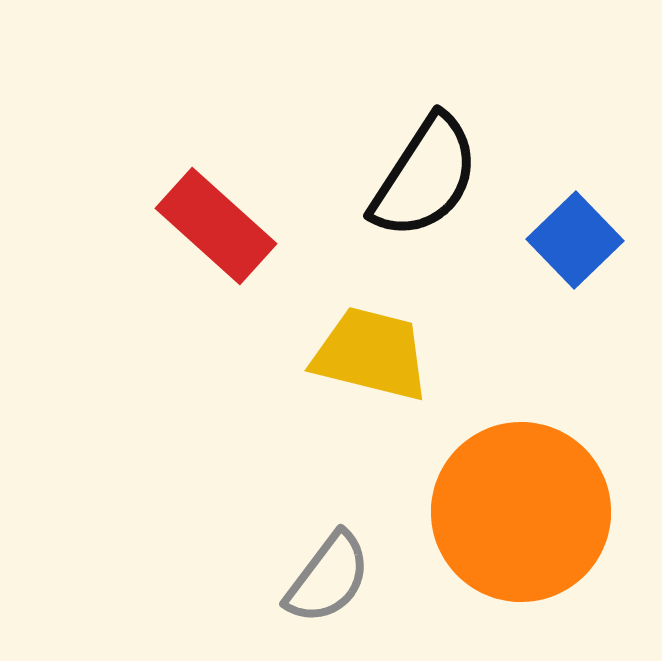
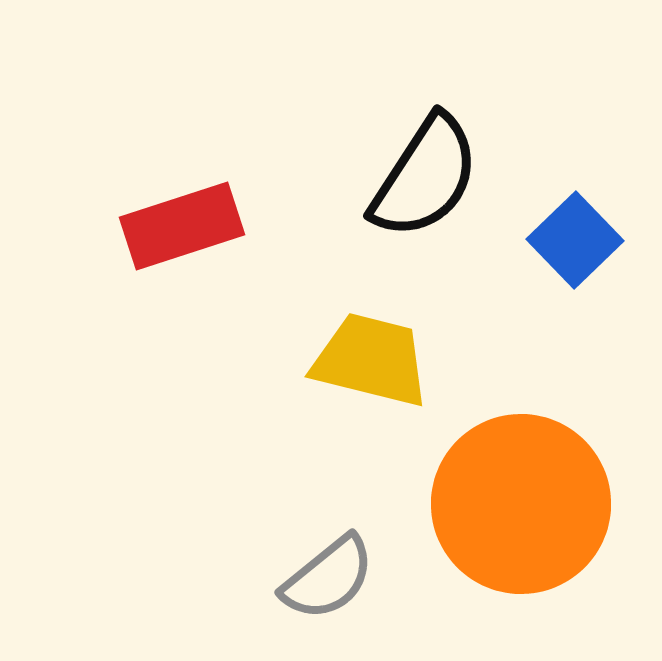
red rectangle: moved 34 px left; rotated 60 degrees counterclockwise
yellow trapezoid: moved 6 px down
orange circle: moved 8 px up
gray semicircle: rotated 14 degrees clockwise
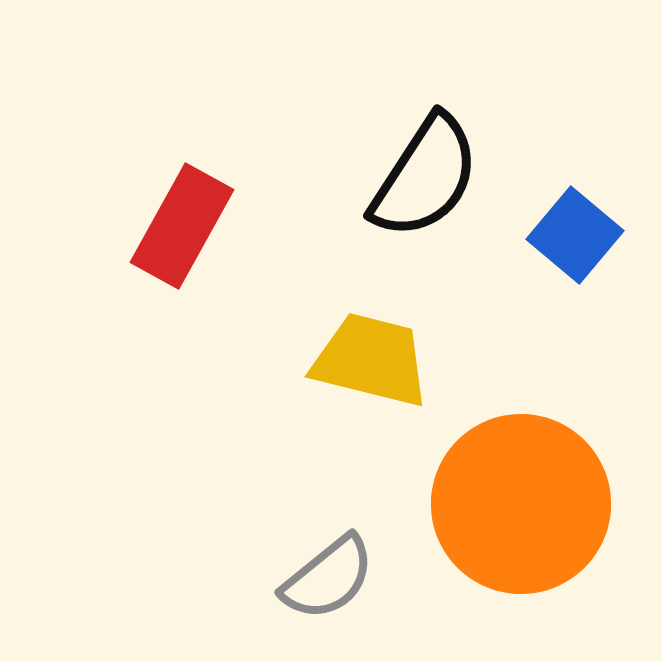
red rectangle: rotated 43 degrees counterclockwise
blue square: moved 5 px up; rotated 6 degrees counterclockwise
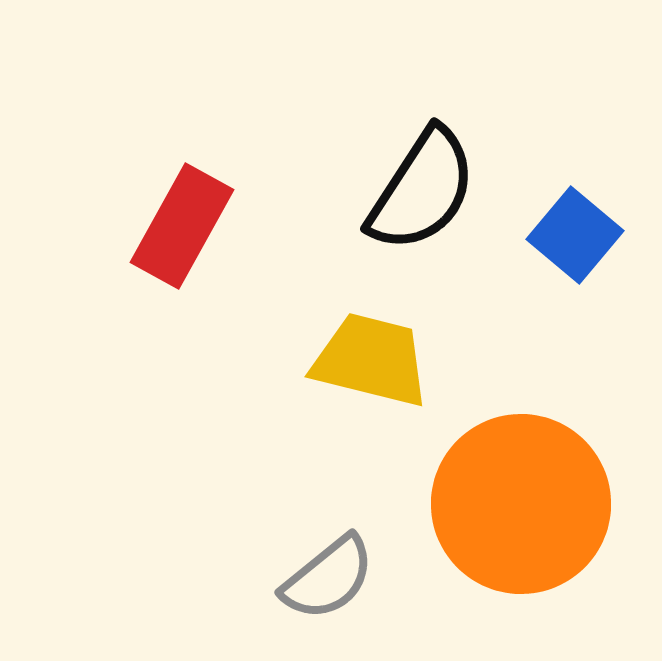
black semicircle: moved 3 px left, 13 px down
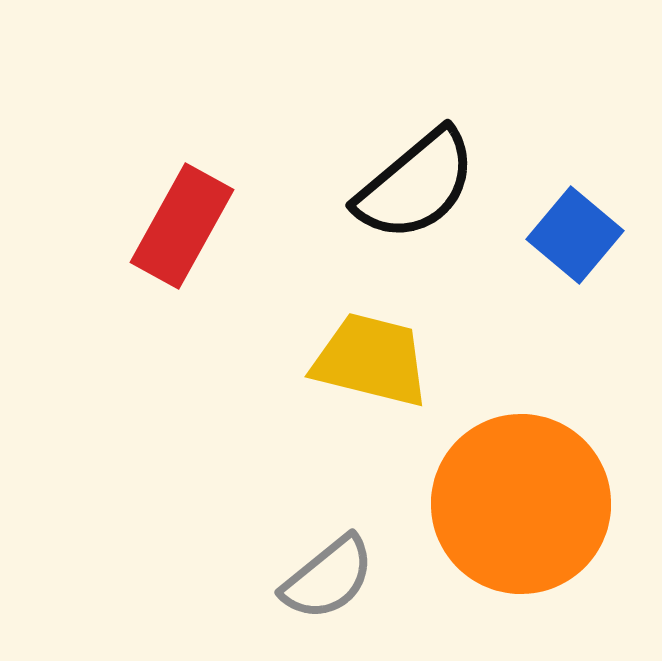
black semicircle: moved 6 px left, 5 px up; rotated 17 degrees clockwise
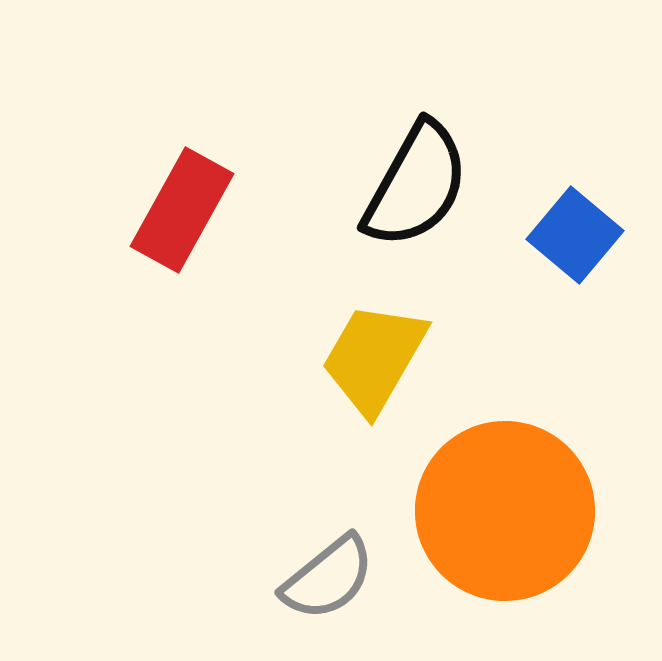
black semicircle: rotated 21 degrees counterclockwise
red rectangle: moved 16 px up
yellow trapezoid: moved 3 px right, 2 px up; rotated 74 degrees counterclockwise
orange circle: moved 16 px left, 7 px down
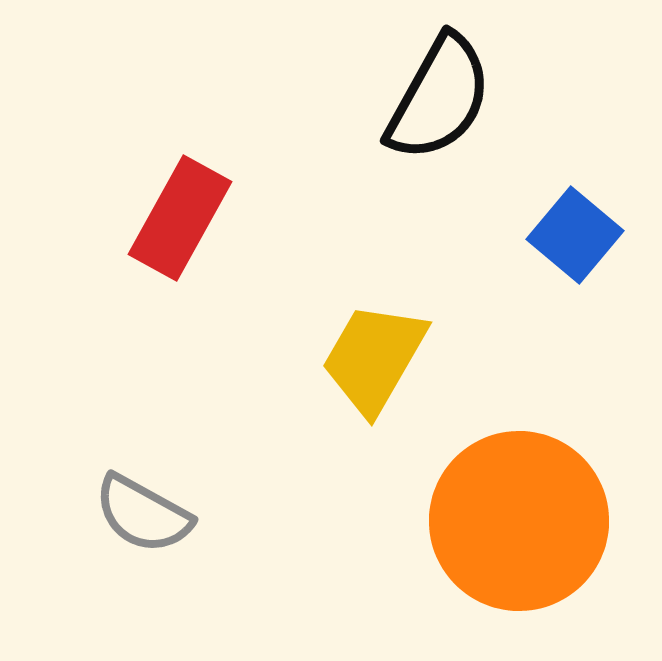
black semicircle: moved 23 px right, 87 px up
red rectangle: moved 2 px left, 8 px down
orange circle: moved 14 px right, 10 px down
gray semicircle: moved 185 px left, 64 px up; rotated 68 degrees clockwise
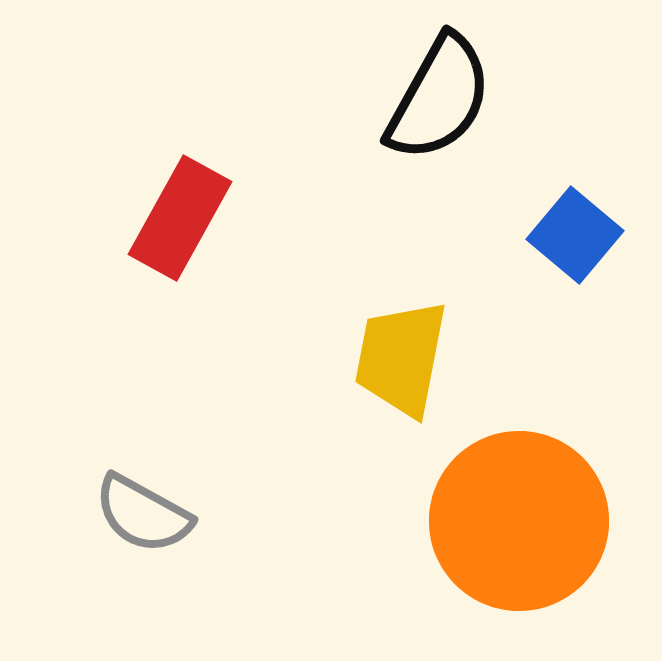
yellow trapezoid: moved 27 px right; rotated 19 degrees counterclockwise
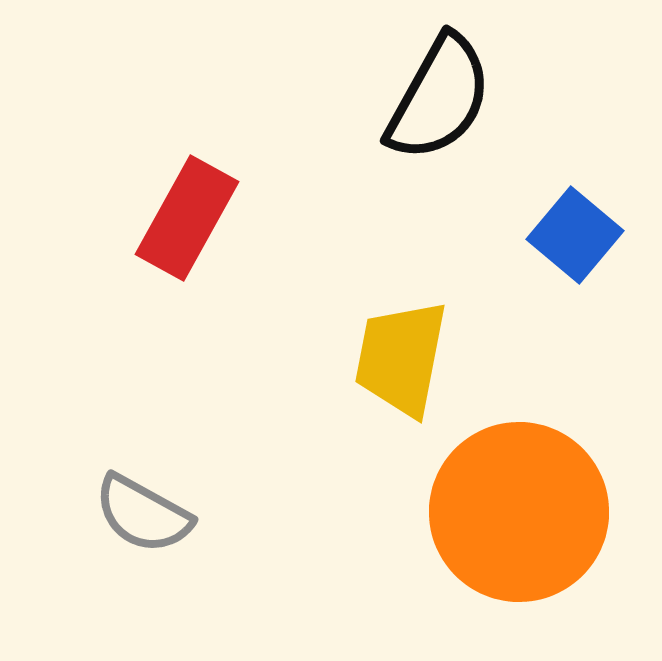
red rectangle: moved 7 px right
orange circle: moved 9 px up
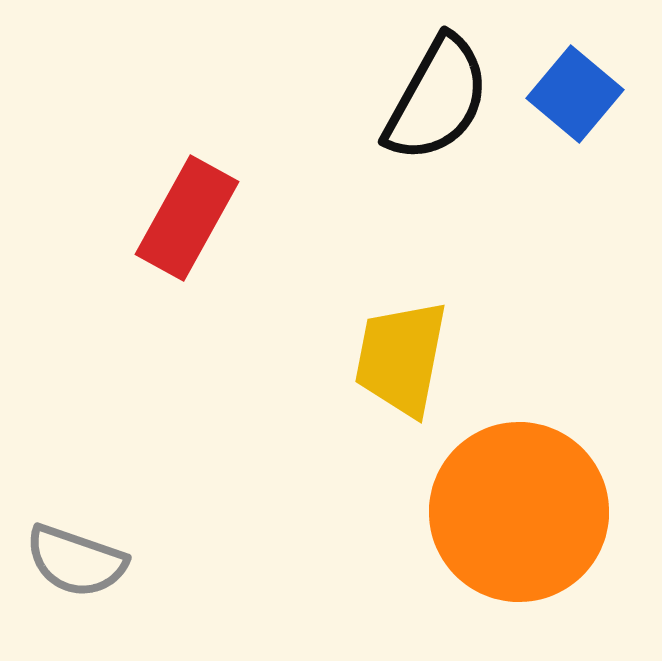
black semicircle: moved 2 px left, 1 px down
blue square: moved 141 px up
gray semicircle: moved 67 px left, 47 px down; rotated 10 degrees counterclockwise
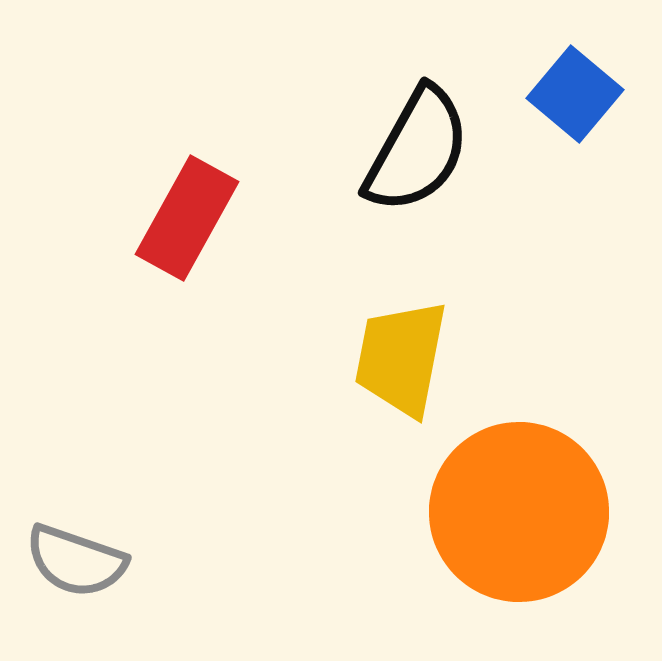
black semicircle: moved 20 px left, 51 px down
